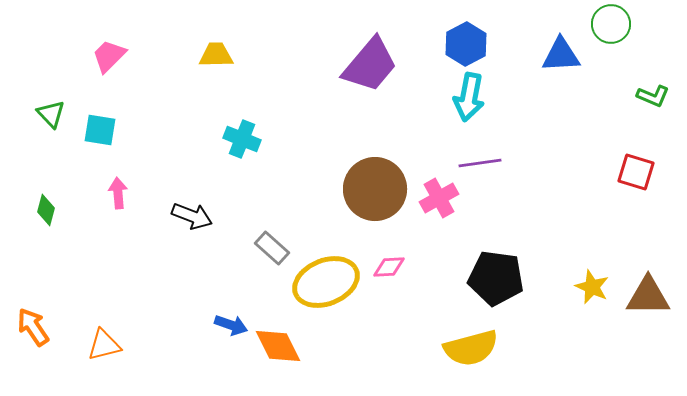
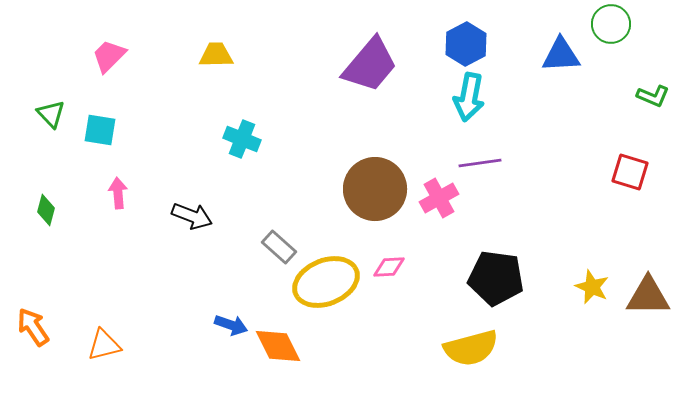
red square: moved 6 px left
gray rectangle: moved 7 px right, 1 px up
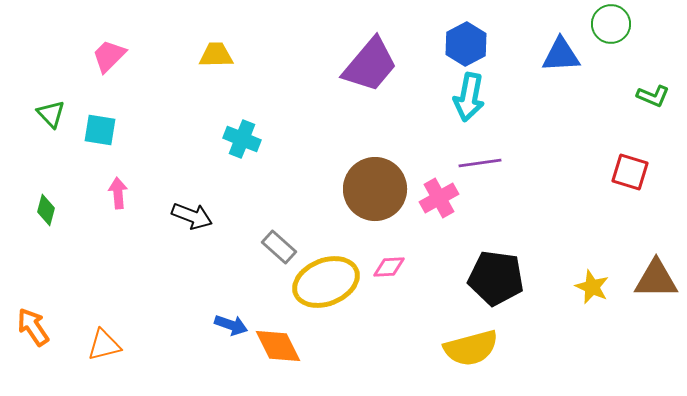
brown triangle: moved 8 px right, 17 px up
